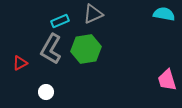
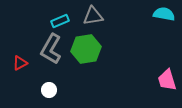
gray triangle: moved 2 px down; rotated 15 degrees clockwise
white circle: moved 3 px right, 2 px up
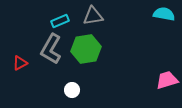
pink trapezoid: rotated 90 degrees clockwise
white circle: moved 23 px right
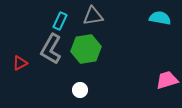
cyan semicircle: moved 4 px left, 4 px down
cyan rectangle: rotated 42 degrees counterclockwise
white circle: moved 8 px right
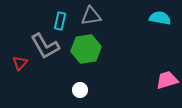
gray triangle: moved 2 px left
cyan rectangle: rotated 12 degrees counterclockwise
gray L-shape: moved 6 px left, 3 px up; rotated 60 degrees counterclockwise
red triangle: rotated 21 degrees counterclockwise
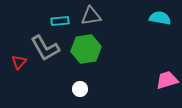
cyan rectangle: rotated 72 degrees clockwise
gray L-shape: moved 2 px down
red triangle: moved 1 px left, 1 px up
white circle: moved 1 px up
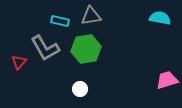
cyan rectangle: rotated 18 degrees clockwise
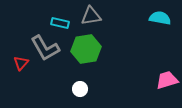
cyan rectangle: moved 2 px down
red triangle: moved 2 px right, 1 px down
